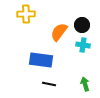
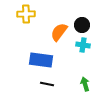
black line: moved 2 px left
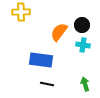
yellow cross: moved 5 px left, 2 px up
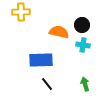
orange semicircle: rotated 66 degrees clockwise
blue rectangle: rotated 10 degrees counterclockwise
black line: rotated 40 degrees clockwise
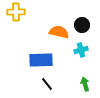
yellow cross: moved 5 px left
cyan cross: moved 2 px left, 5 px down; rotated 24 degrees counterclockwise
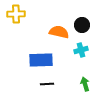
yellow cross: moved 2 px down
black line: rotated 56 degrees counterclockwise
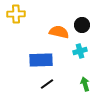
cyan cross: moved 1 px left, 1 px down
black line: rotated 32 degrees counterclockwise
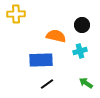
orange semicircle: moved 3 px left, 4 px down
green arrow: moved 1 px right, 1 px up; rotated 40 degrees counterclockwise
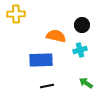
cyan cross: moved 1 px up
black line: moved 2 px down; rotated 24 degrees clockwise
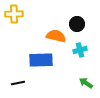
yellow cross: moved 2 px left
black circle: moved 5 px left, 1 px up
black line: moved 29 px left, 3 px up
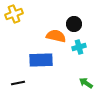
yellow cross: rotated 18 degrees counterclockwise
black circle: moved 3 px left
cyan cross: moved 1 px left, 3 px up
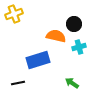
blue rectangle: moved 3 px left; rotated 15 degrees counterclockwise
green arrow: moved 14 px left
